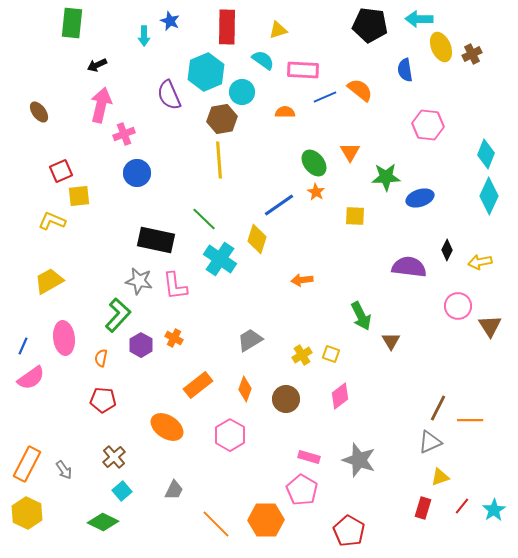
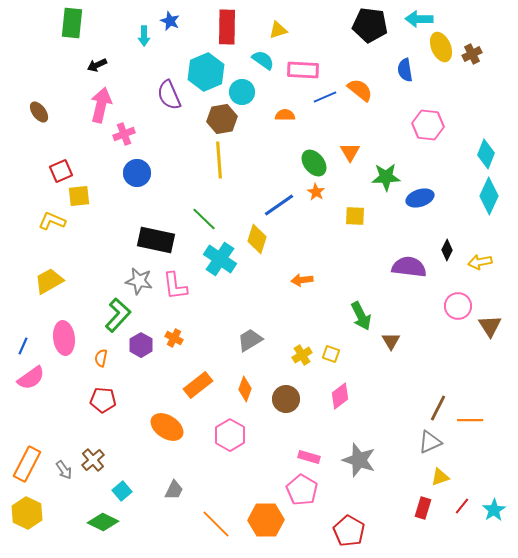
orange semicircle at (285, 112): moved 3 px down
brown cross at (114, 457): moved 21 px left, 3 px down
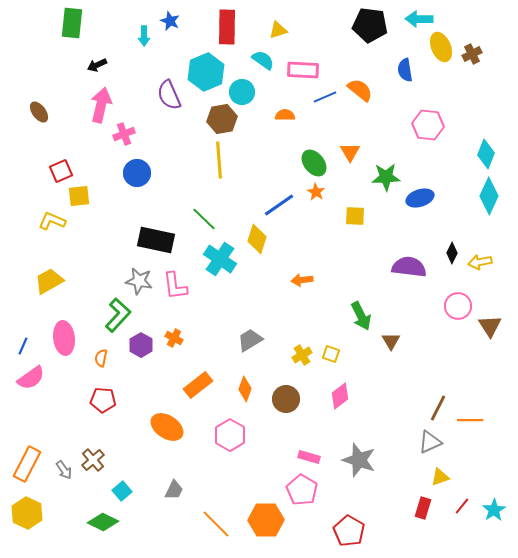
black diamond at (447, 250): moved 5 px right, 3 px down
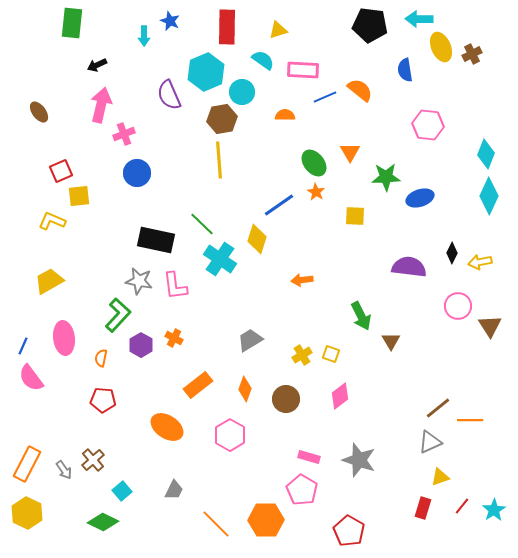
green line at (204, 219): moved 2 px left, 5 px down
pink semicircle at (31, 378): rotated 88 degrees clockwise
brown line at (438, 408): rotated 24 degrees clockwise
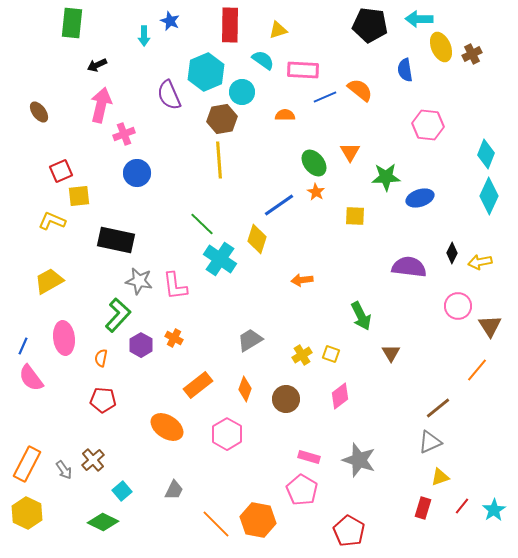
red rectangle at (227, 27): moved 3 px right, 2 px up
black rectangle at (156, 240): moved 40 px left
brown triangle at (391, 341): moved 12 px down
orange line at (470, 420): moved 7 px right, 50 px up; rotated 50 degrees counterclockwise
pink hexagon at (230, 435): moved 3 px left, 1 px up
orange hexagon at (266, 520): moved 8 px left; rotated 12 degrees clockwise
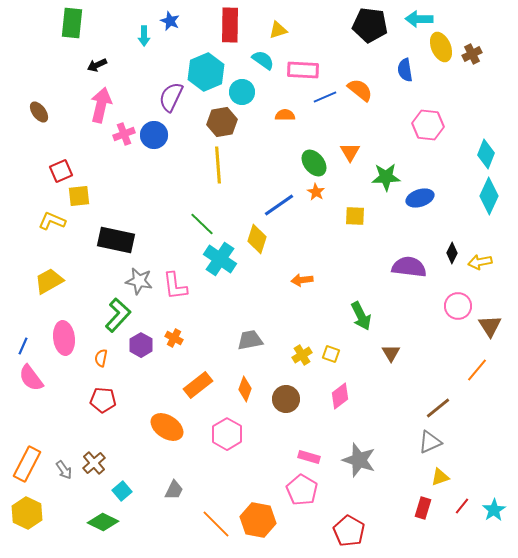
purple semicircle at (169, 95): moved 2 px right, 2 px down; rotated 48 degrees clockwise
brown hexagon at (222, 119): moved 3 px down
yellow line at (219, 160): moved 1 px left, 5 px down
blue circle at (137, 173): moved 17 px right, 38 px up
gray trapezoid at (250, 340): rotated 20 degrees clockwise
brown cross at (93, 460): moved 1 px right, 3 px down
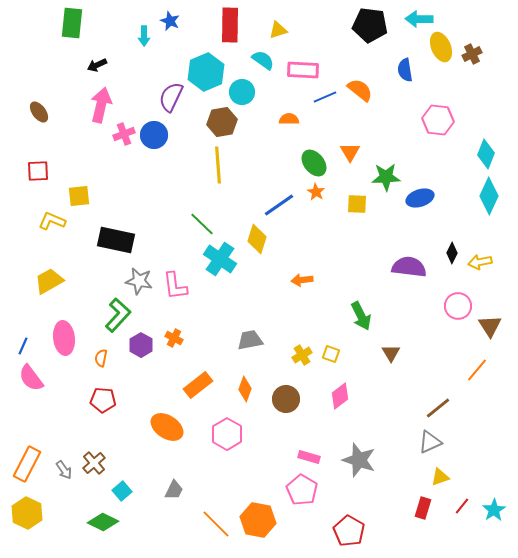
orange semicircle at (285, 115): moved 4 px right, 4 px down
pink hexagon at (428, 125): moved 10 px right, 5 px up
red square at (61, 171): moved 23 px left; rotated 20 degrees clockwise
yellow square at (355, 216): moved 2 px right, 12 px up
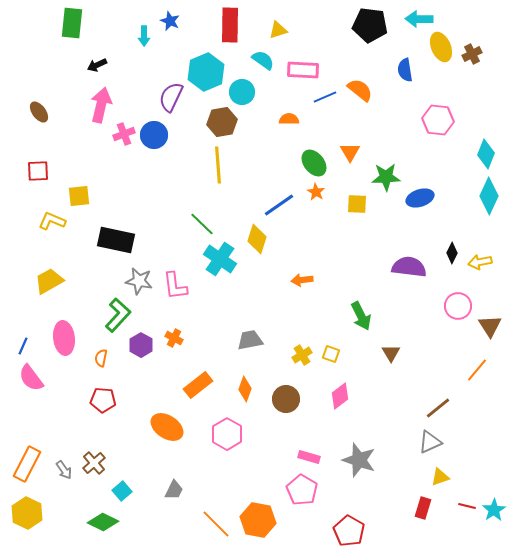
red line at (462, 506): moved 5 px right; rotated 66 degrees clockwise
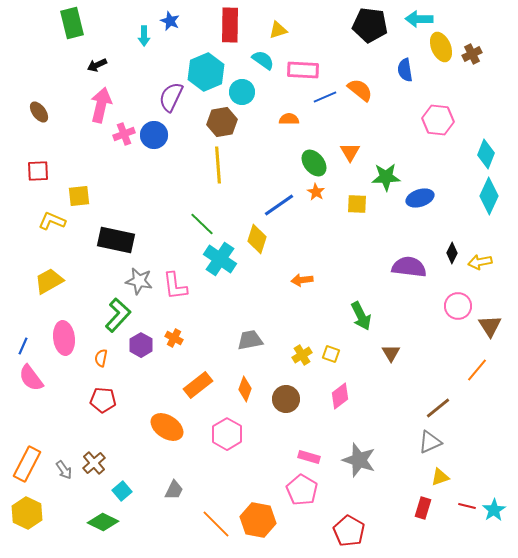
green rectangle at (72, 23): rotated 20 degrees counterclockwise
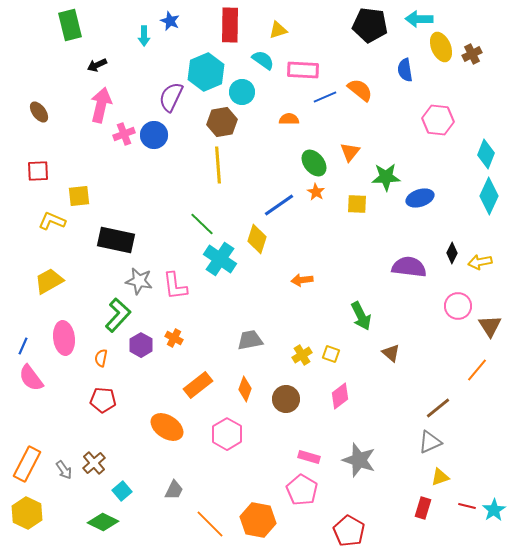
green rectangle at (72, 23): moved 2 px left, 2 px down
orange triangle at (350, 152): rotated 10 degrees clockwise
brown triangle at (391, 353): rotated 18 degrees counterclockwise
orange line at (216, 524): moved 6 px left
